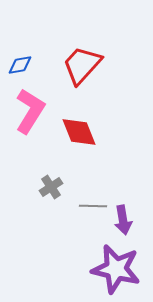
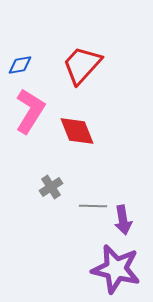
red diamond: moved 2 px left, 1 px up
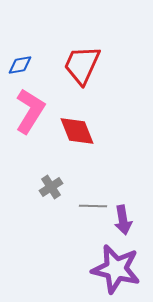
red trapezoid: rotated 18 degrees counterclockwise
